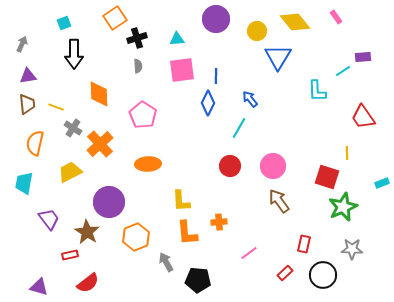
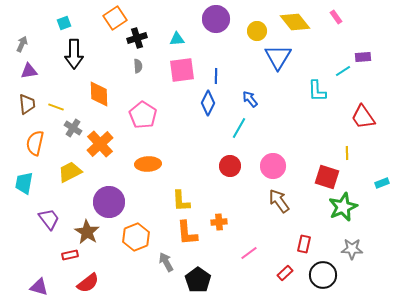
purple triangle at (28, 76): moved 1 px right, 5 px up
black pentagon at (198, 280): rotated 30 degrees clockwise
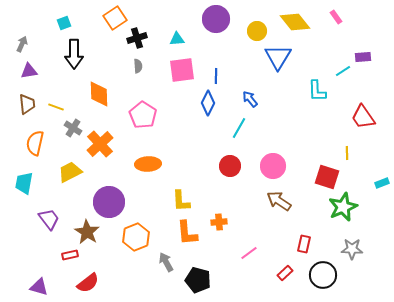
brown arrow at (279, 201): rotated 20 degrees counterclockwise
black pentagon at (198, 280): rotated 20 degrees counterclockwise
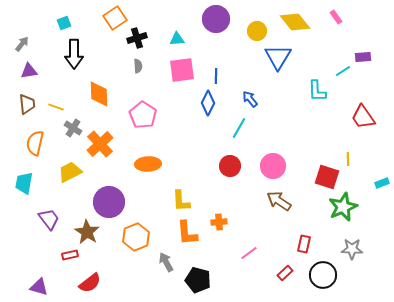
gray arrow at (22, 44): rotated 14 degrees clockwise
yellow line at (347, 153): moved 1 px right, 6 px down
red semicircle at (88, 283): moved 2 px right
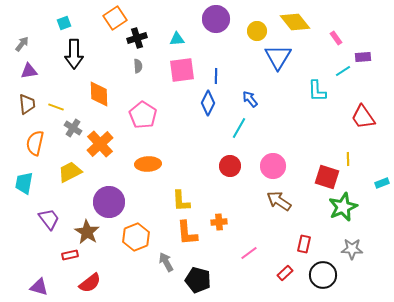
pink rectangle at (336, 17): moved 21 px down
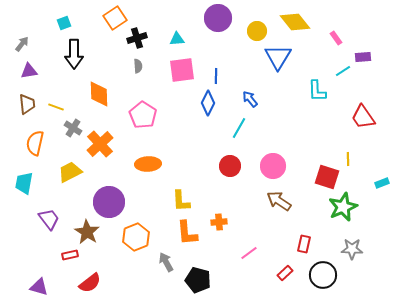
purple circle at (216, 19): moved 2 px right, 1 px up
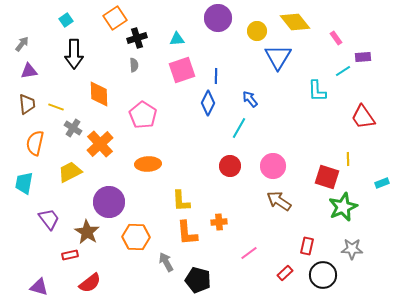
cyan square at (64, 23): moved 2 px right, 3 px up; rotated 16 degrees counterclockwise
gray semicircle at (138, 66): moved 4 px left, 1 px up
pink square at (182, 70): rotated 12 degrees counterclockwise
orange hexagon at (136, 237): rotated 24 degrees clockwise
red rectangle at (304, 244): moved 3 px right, 2 px down
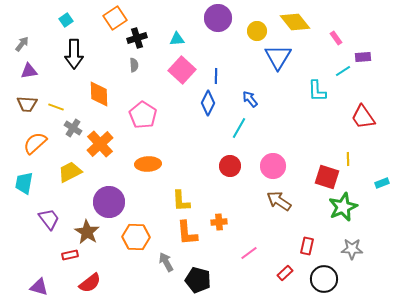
pink square at (182, 70): rotated 28 degrees counterclockwise
brown trapezoid at (27, 104): rotated 100 degrees clockwise
orange semicircle at (35, 143): rotated 35 degrees clockwise
black circle at (323, 275): moved 1 px right, 4 px down
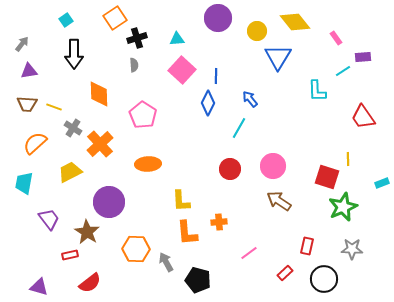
yellow line at (56, 107): moved 2 px left
red circle at (230, 166): moved 3 px down
orange hexagon at (136, 237): moved 12 px down
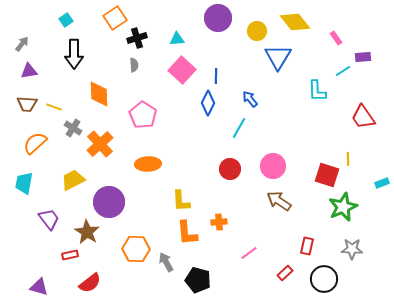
yellow trapezoid at (70, 172): moved 3 px right, 8 px down
red square at (327, 177): moved 2 px up
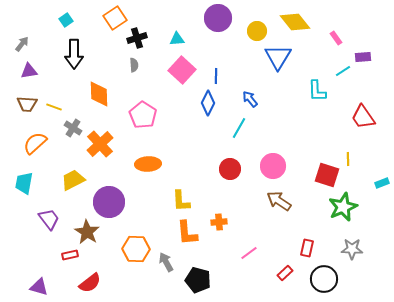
red rectangle at (307, 246): moved 2 px down
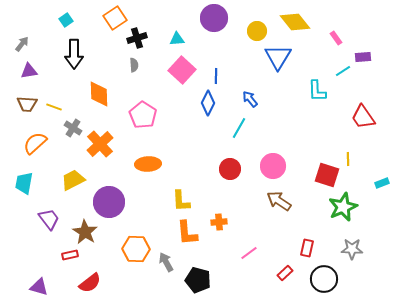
purple circle at (218, 18): moved 4 px left
brown star at (87, 232): moved 2 px left
